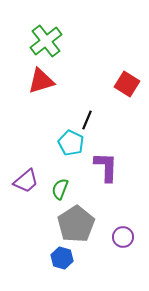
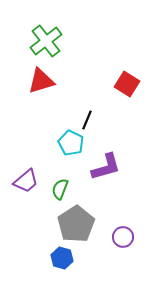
purple L-shape: rotated 72 degrees clockwise
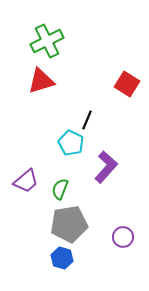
green cross: moved 1 px right; rotated 12 degrees clockwise
purple L-shape: rotated 32 degrees counterclockwise
gray pentagon: moved 7 px left; rotated 24 degrees clockwise
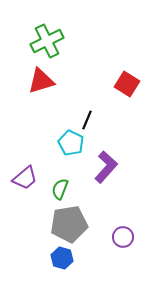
purple trapezoid: moved 1 px left, 3 px up
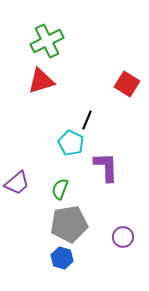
purple L-shape: rotated 44 degrees counterclockwise
purple trapezoid: moved 8 px left, 5 px down
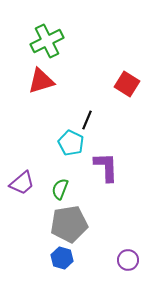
purple trapezoid: moved 5 px right
purple circle: moved 5 px right, 23 px down
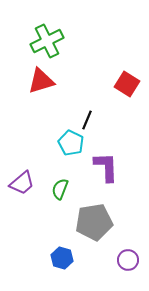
gray pentagon: moved 25 px right, 2 px up
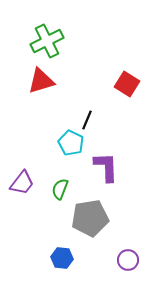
purple trapezoid: rotated 12 degrees counterclockwise
gray pentagon: moved 4 px left, 4 px up
blue hexagon: rotated 10 degrees counterclockwise
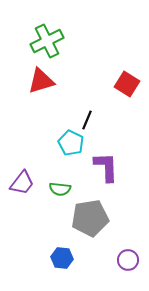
green semicircle: rotated 105 degrees counterclockwise
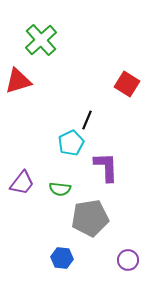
green cross: moved 6 px left, 1 px up; rotated 16 degrees counterclockwise
red triangle: moved 23 px left
cyan pentagon: rotated 20 degrees clockwise
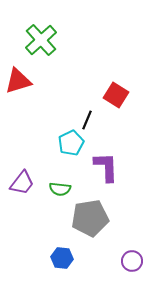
red square: moved 11 px left, 11 px down
purple circle: moved 4 px right, 1 px down
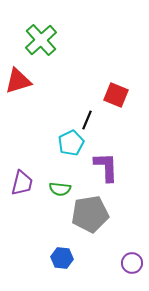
red square: rotated 10 degrees counterclockwise
purple trapezoid: rotated 24 degrees counterclockwise
gray pentagon: moved 4 px up
purple circle: moved 2 px down
